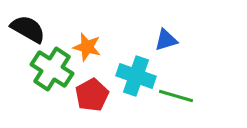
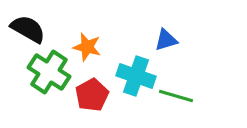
green cross: moved 3 px left, 3 px down
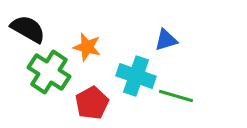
red pentagon: moved 8 px down
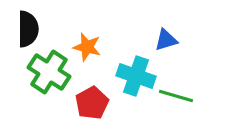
black semicircle: rotated 60 degrees clockwise
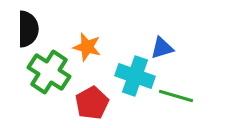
blue triangle: moved 4 px left, 8 px down
cyan cross: moved 1 px left
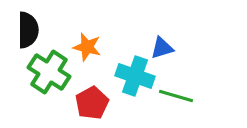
black semicircle: moved 1 px down
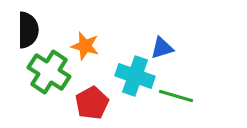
orange star: moved 2 px left, 1 px up
